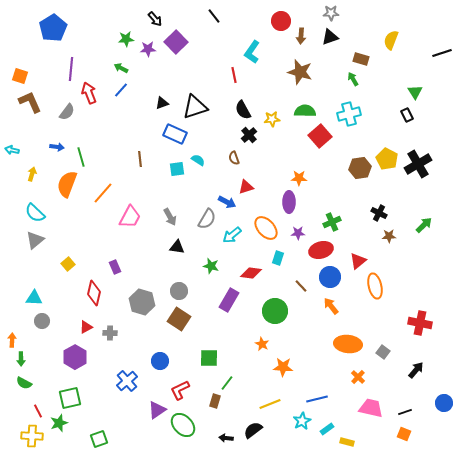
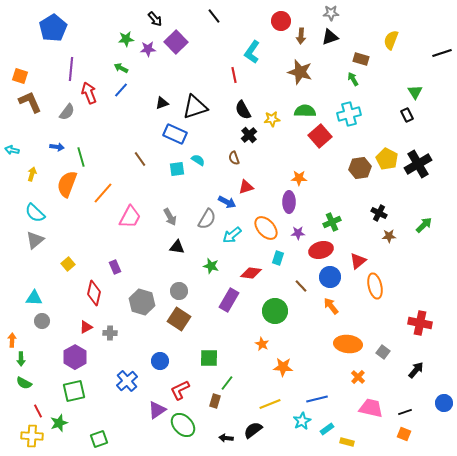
brown line at (140, 159): rotated 28 degrees counterclockwise
green square at (70, 398): moved 4 px right, 7 px up
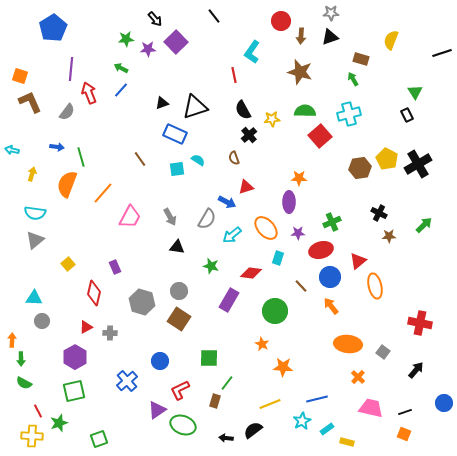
cyan semicircle at (35, 213): rotated 35 degrees counterclockwise
green ellipse at (183, 425): rotated 25 degrees counterclockwise
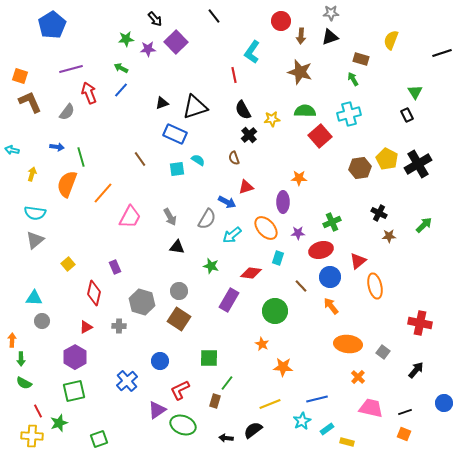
blue pentagon at (53, 28): moved 1 px left, 3 px up
purple line at (71, 69): rotated 70 degrees clockwise
purple ellipse at (289, 202): moved 6 px left
gray cross at (110, 333): moved 9 px right, 7 px up
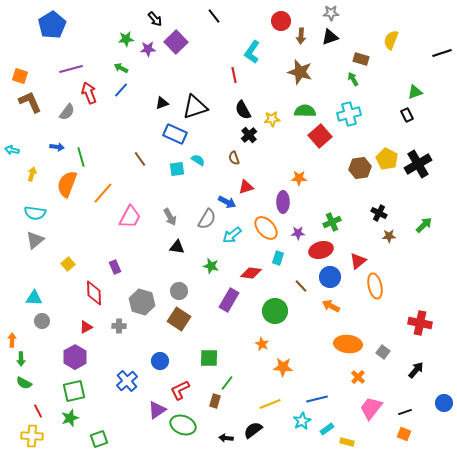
green triangle at (415, 92): rotated 42 degrees clockwise
red diamond at (94, 293): rotated 15 degrees counterclockwise
orange arrow at (331, 306): rotated 24 degrees counterclockwise
pink trapezoid at (371, 408): rotated 65 degrees counterclockwise
green star at (59, 423): moved 11 px right, 5 px up
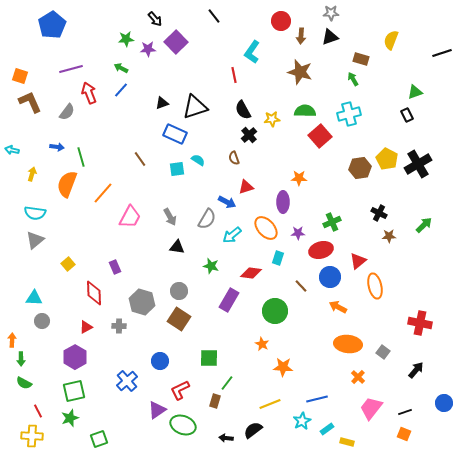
orange arrow at (331, 306): moved 7 px right, 1 px down
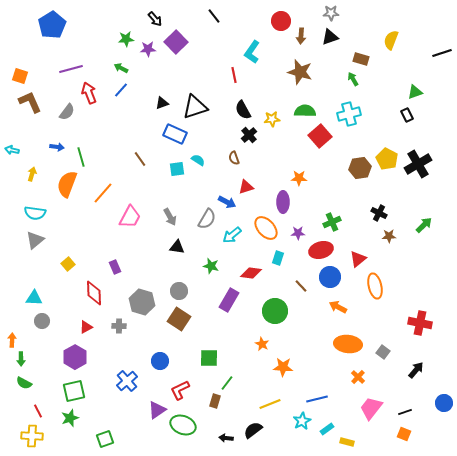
red triangle at (358, 261): moved 2 px up
green square at (99, 439): moved 6 px right
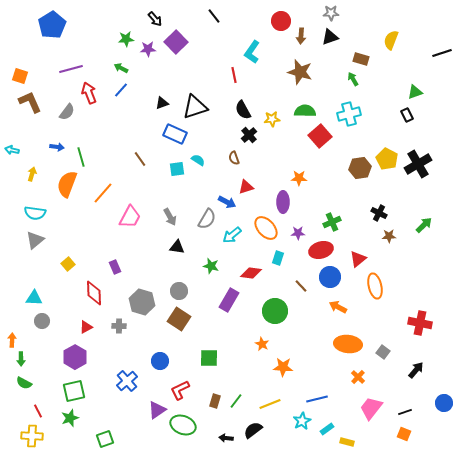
green line at (227, 383): moved 9 px right, 18 px down
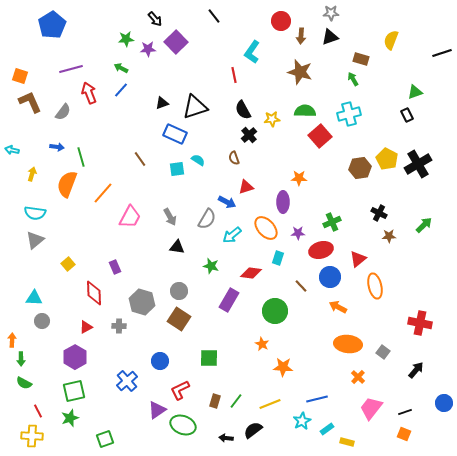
gray semicircle at (67, 112): moved 4 px left
